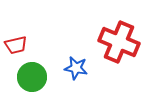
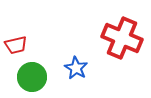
red cross: moved 3 px right, 4 px up
blue star: rotated 20 degrees clockwise
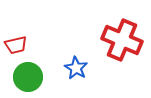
red cross: moved 2 px down
green circle: moved 4 px left
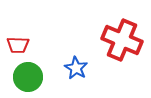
red trapezoid: moved 2 px right; rotated 15 degrees clockwise
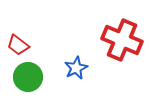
red trapezoid: rotated 35 degrees clockwise
blue star: rotated 15 degrees clockwise
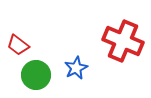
red cross: moved 1 px right, 1 px down
green circle: moved 8 px right, 2 px up
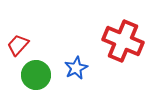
red trapezoid: rotated 95 degrees clockwise
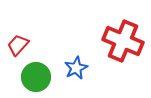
green circle: moved 2 px down
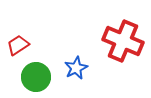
red trapezoid: rotated 15 degrees clockwise
